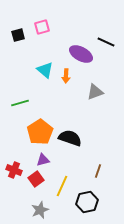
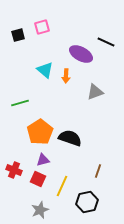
red square: moved 2 px right; rotated 28 degrees counterclockwise
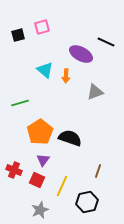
purple triangle: rotated 40 degrees counterclockwise
red square: moved 1 px left, 1 px down
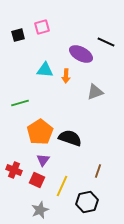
cyan triangle: rotated 36 degrees counterclockwise
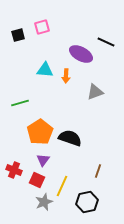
gray star: moved 4 px right, 8 px up
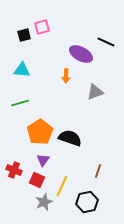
black square: moved 6 px right
cyan triangle: moved 23 px left
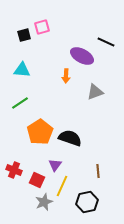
purple ellipse: moved 1 px right, 2 px down
green line: rotated 18 degrees counterclockwise
purple triangle: moved 12 px right, 5 px down
brown line: rotated 24 degrees counterclockwise
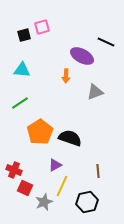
purple triangle: rotated 24 degrees clockwise
red square: moved 12 px left, 8 px down
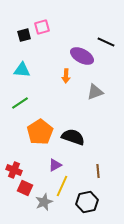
black semicircle: moved 3 px right, 1 px up
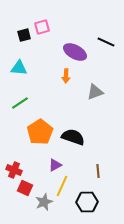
purple ellipse: moved 7 px left, 4 px up
cyan triangle: moved 3 px left, 2 px up
black hexagon: rotated 10 degrees clockwise
